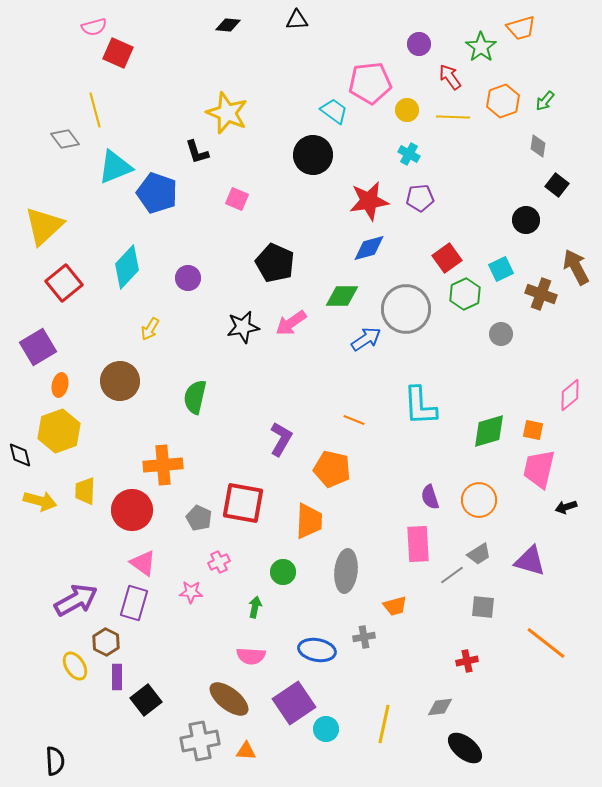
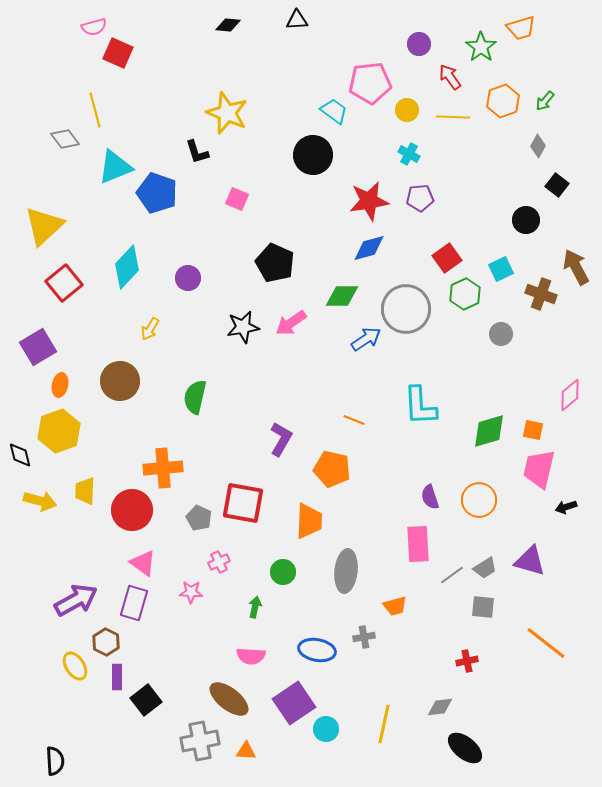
gray diamond at (538, 146): rotated 20 degrees clockwise
orange cross at (163, 465): moved 3 px down
gray trapezoid at (479, 554): moved 6 px right, 14 px down
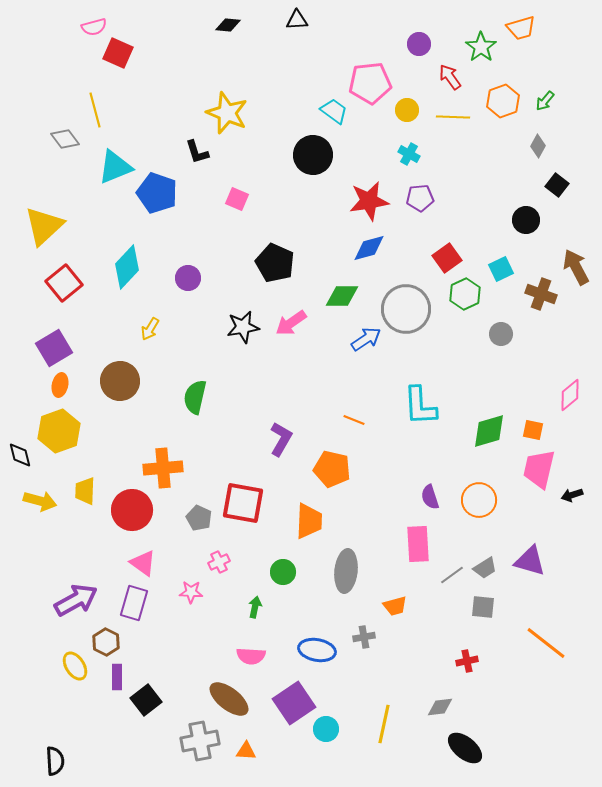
purple square at (38, 347): moved 16 px right, 1 px down
black arrow at (566, 507): moved 6 px right, 12 px up
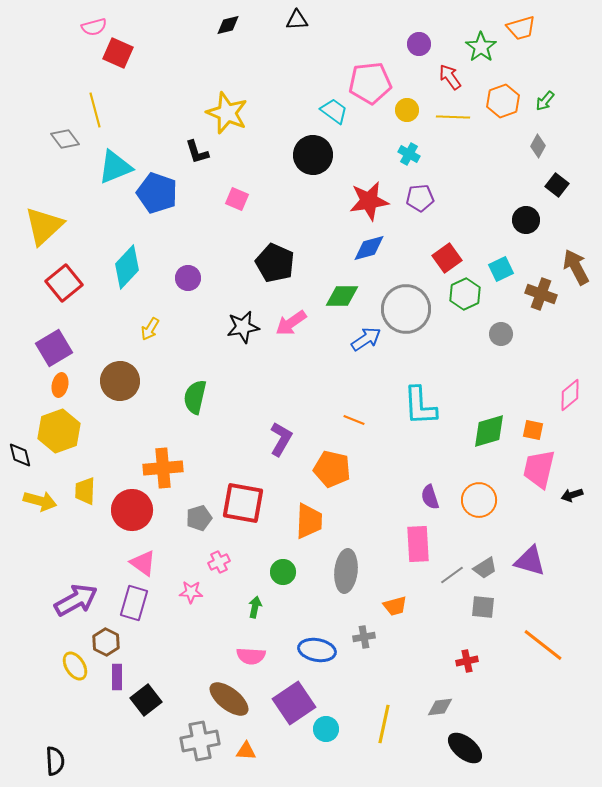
black diamond at (228, 25): rotated 20 degrees counterclockwise
gray pentagon at (199, 518): rotated 30 degrees clockwise
orange line at (546, 643): moved 3 px left, 2 px down
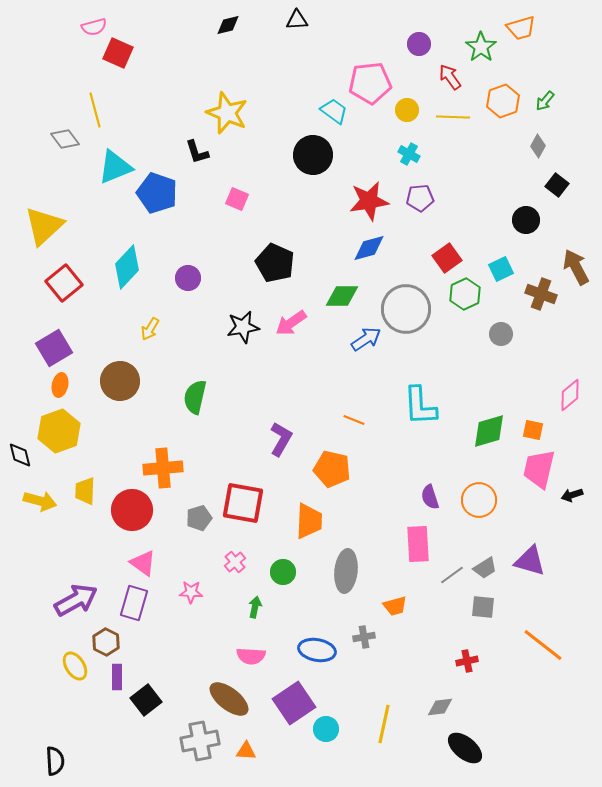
pink cross at (219, 562): moved 16 px right; rotated 15 degrees counterclockwise
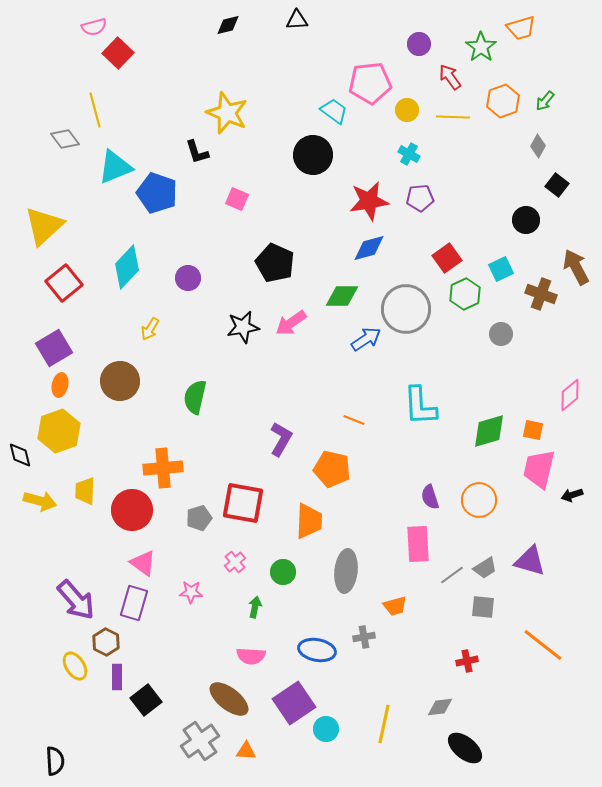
red square at (118, 53): rotated 20 degrees clockwise
purple arrow at (76, 600): rotated 78 degrees clockwise
gray cross at (200, 741): rotated 24 degrees counterclockwise
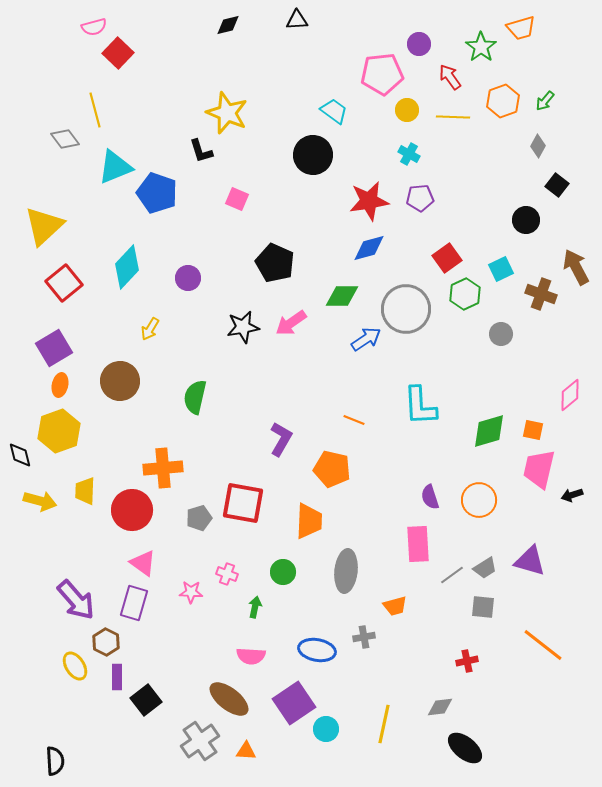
pink pentagon at (370, 83): moved 12 px right, 9 px up
black L-shape at (197, 152): moved 4 px right, 1 px up
pink cross at (235, 562): moved 8 px left, 12 px down; rotated 30 degrees counterclockwise
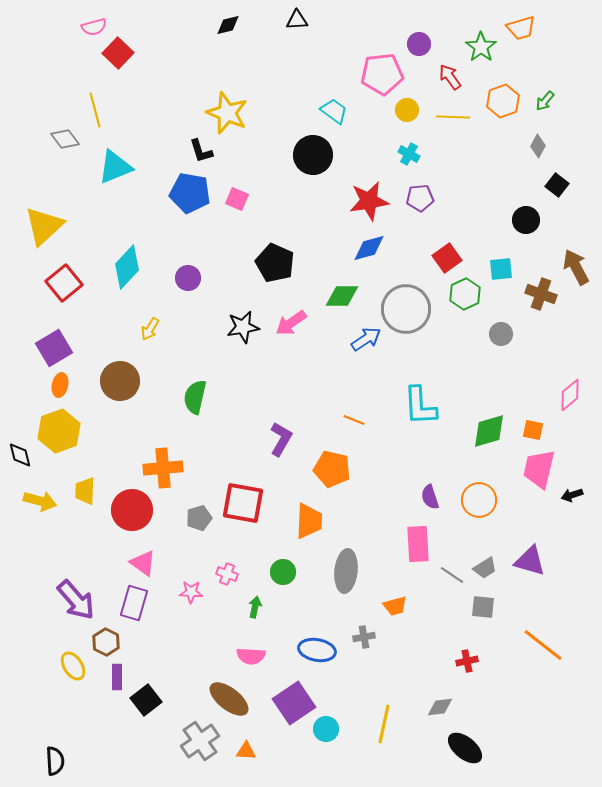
blue pentagon at (157, 193): moved 33 px right; rotated 9 degrees counterclockwise
cyan square at (501, 269): rotated 20 degrees clockwise
gray line at (452, 575): rotated 70 degrees clockwise
yellow ellipse at (75, 666): moved 2 px left
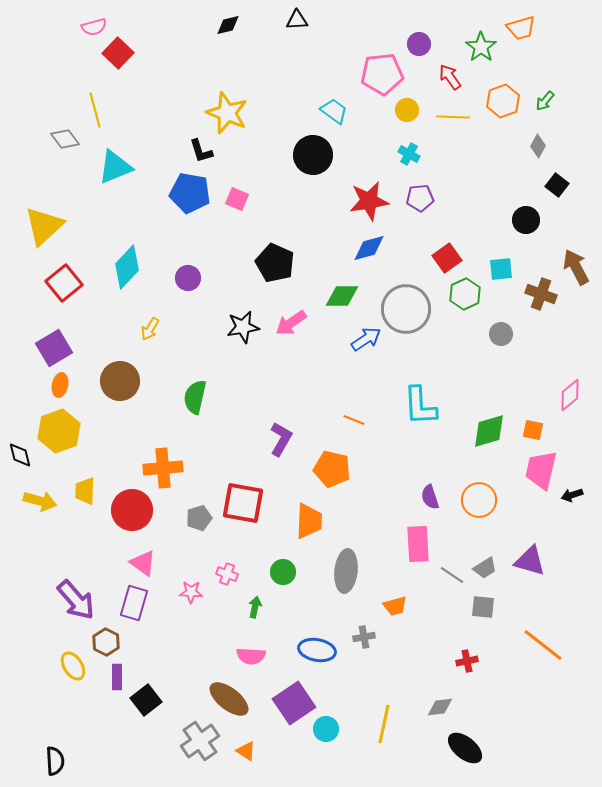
pink trapezoid at (539, 469): moved 2 px right, 1 px down
orange triangle at (246, 751): rotated 30 degrees clockwise
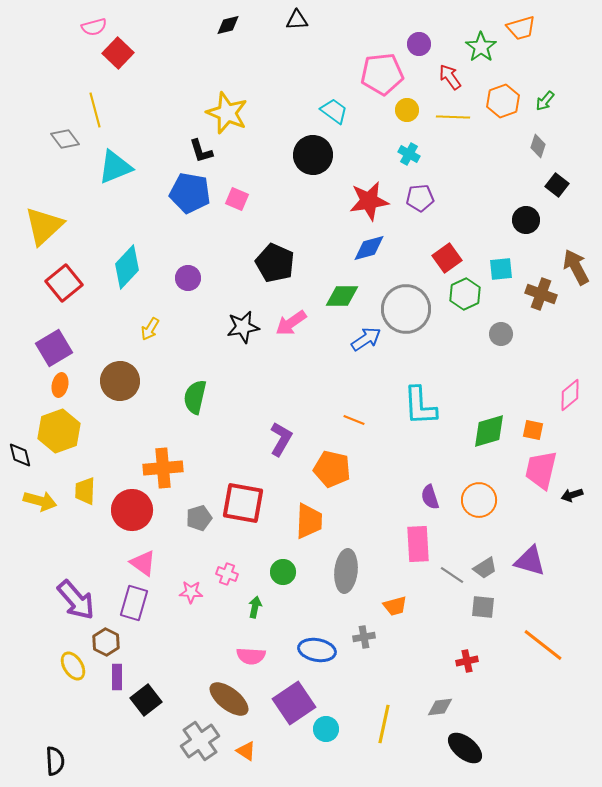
gray diamond at (538, 146): rotated 10 degrees counterclockwise
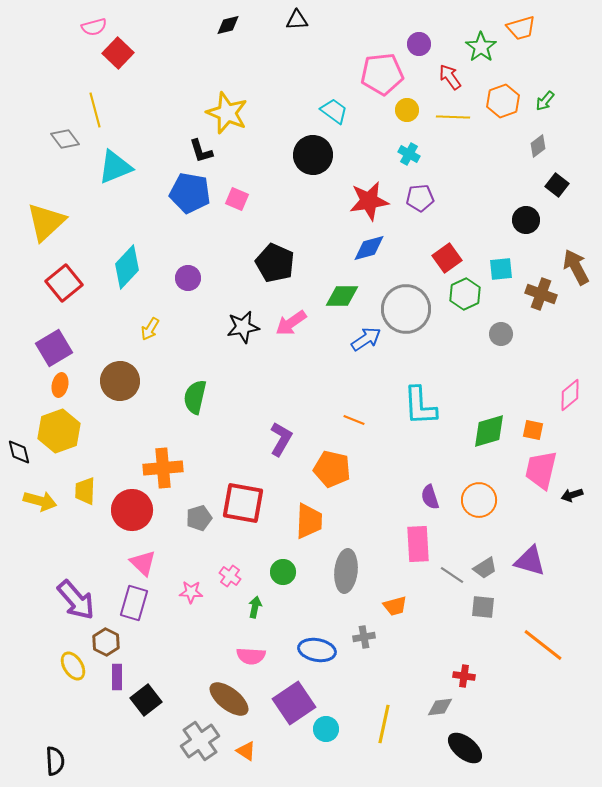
gray diamond at (538, 146): rotated 35 degrees clockwise
yellow triangle at (44, 226): moved 2 px right, 4 px up
black diamond at (20, 455): moved 1 px left, 3 px up
pink triangle at (143, 563): rotated 8 degrees clockwise
pink cross at (227, 574): moved 3 px right, 2 px down; rotated 15 degrees clockwise
red cross at (467, 661): moved 3 px left, 15 px down; rotated 20 degrees clockwise
